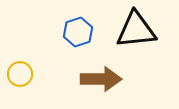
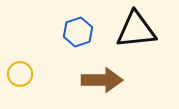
brown arrow: moved 1 px right, 1 px down
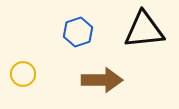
black triangle: moved 8 px right
yellow circle: moved 3 px right
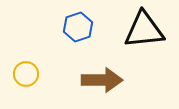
blue hexagon: moved 5 px up
yellow circle: moved 3 px right
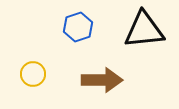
yellow circle: moved 7 px right
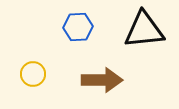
blue hexagon: rotated 16 degrees clockwise
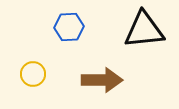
blue hexagon: moved 9 px left
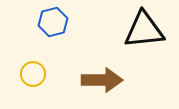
blue hexagon: moved 16 px left, 5 px up; rotated 12 degrees counterclockwise
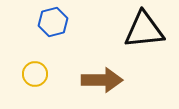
yellow circle: moved 2 px right
